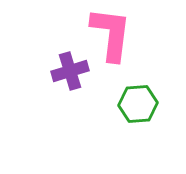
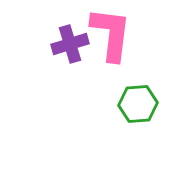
purple cross: moved 27 px up
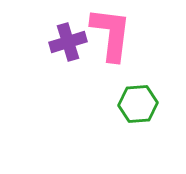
purple cross: moved 2 px left, 2 px up
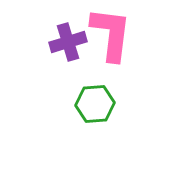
green hexagon: moved 43 px left
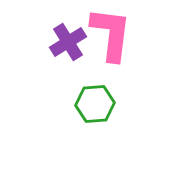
purple cross: rotated 15 degrees counterclockwise
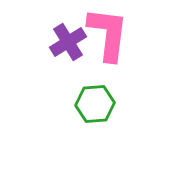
pink L-shape: moved 3 px left
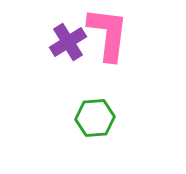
green hexagon: moved 14 px down
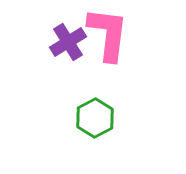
green hexagon: rotated 24 degrees counterclockwise
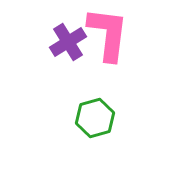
green hexagon: rotated 12 degrees clockwise
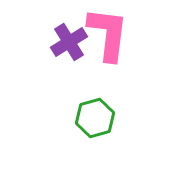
purple cross: moved 1 px right
